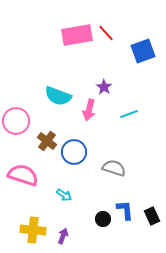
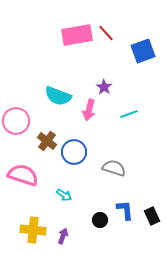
black circle: moved 3 px left, 1 px down
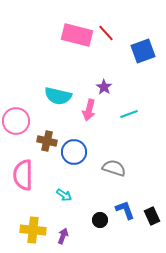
pink rectangle: rotated 24 degrees clockwise
cyan semicircle: rotated 8 degrees counterclockwise
brown cross: rotated 24 degrees counterclockwise
pink semicircle: rotated 108 degrees counterclockwise
blue L-shape: rotated 15 degrees counterclockwise
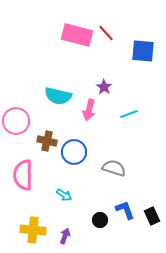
blue square: rotated 25 degrees clockwise
purple arrow: moved 2 px right
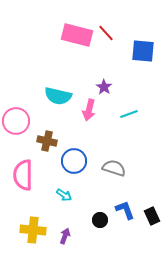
blue circle: moved 9 px down
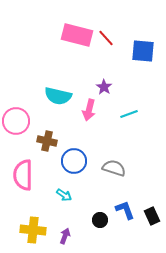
red line: moved 5 px down
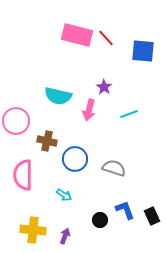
blue circle: moved 1 px right, 2 px up
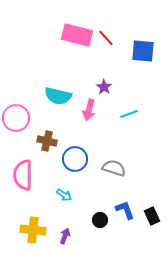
pink circle: moved 3 px up
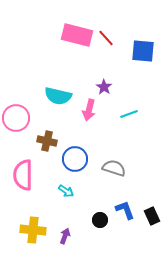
cyan arrow: moved 2 px right, 4 px up
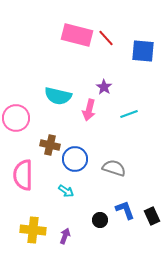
brown cross: moved 3 px right, 4 px down
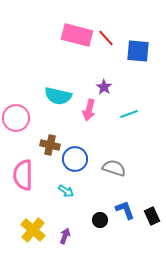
blue square: moved 5 px left
yellow cross: rotated 35 degrees clockwise
